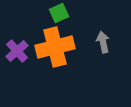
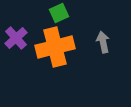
purple cross: moved 1 px left, 13 px up
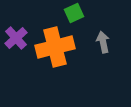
green square: moved 15 px right
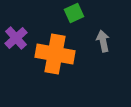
gray arrow: moved 1 px up
orange cross: moved 7 px down; rotated 24 degrees clockwise
